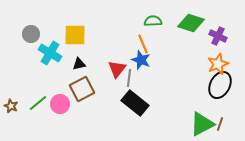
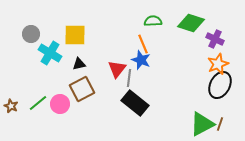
purple cross: moved 3 px left, 3 px down
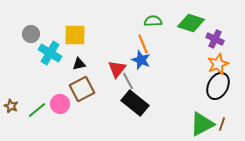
gray line: moved 1 px left, 3 px down; rotated 36 degrees counterclockwise
black ellipse: moved 2 px left, 1 px down
green line: moved 1 px left, 7 px down
brown line: moved 2 px right
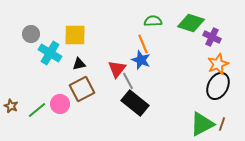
purple cross: moved 3 px left, 2 px up
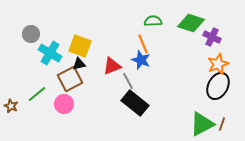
yellow square: moved 5 px right, 11 px down; rotated 20 degrees clockwise
red triangle: moved 5 px left, 3 px up; rotated 30 degrees clockwise
brown square: moved 12 px left, 10 px up
pink circle: moved 4 px right
green line: moved 16 px up
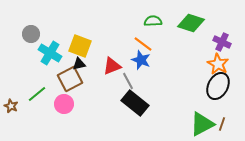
purple cross: moved 10 px right, 5 px down
orange line: rotated 30 degrees counterclockwise
orange star: rotated 20 degrees counterclockwise
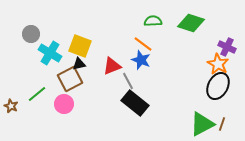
purple cross: moved 5 px right, 5 px down
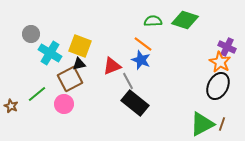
green diamond: moved 6 px left, 3 px up
orange star: moved 2 px right, 2 px up
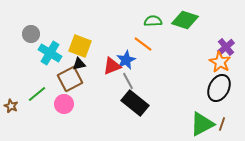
purple cross: moved 1 px left; rotated 24 degrees clockwise
blue star: moved 15 px left; rotated 24 degrees clockwise
black ellipse: moved 1 px right, 2 px down
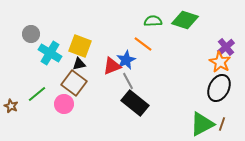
brown square: moved 4 px right, 4 px down; rotated 25 degrees counterclockwise
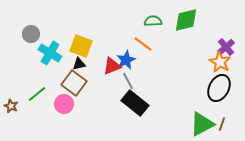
green diamond: moved 1 px right; rotated 32 degrees counterclockwise
yellow square: moved 1 px right
